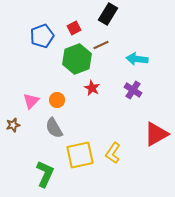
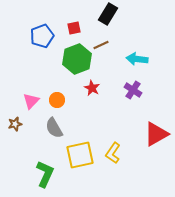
red square: rotated 16 degrees clockwise
brown star: moved 2 px right, 1 px up
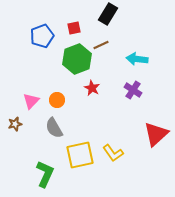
red triangle: rotated 12 degrees counterclockwise
yellow L-shape: rotated 70 degrees counterclockwise
